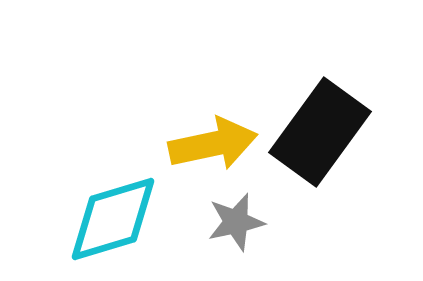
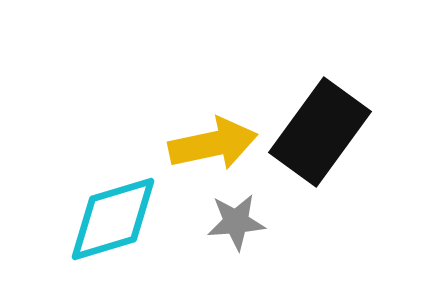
gray star: rotated 8 degrees clockwise
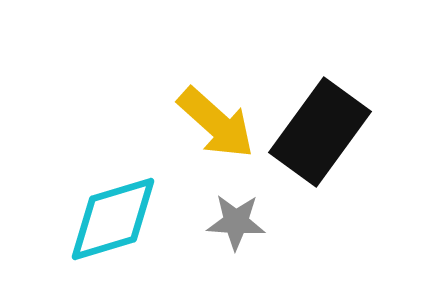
yellow arrow: moved 3 px right, 21 px up; rotated 54 degrees clockwise
gray star: rotated 8 degrees clockwise
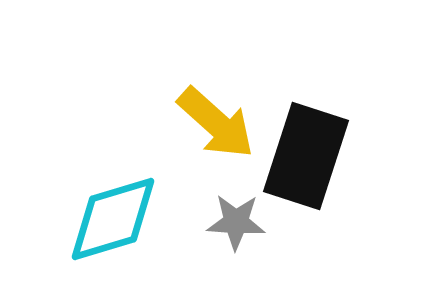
black rectangle: moved 14 px left, 24 px down; rotated 18 degrees counterclockwise
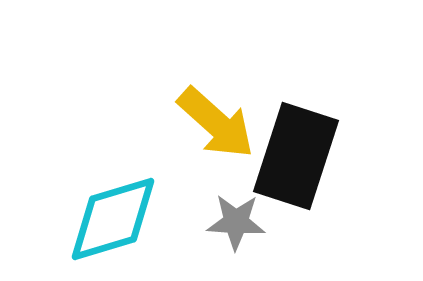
black rectangle: moved 10 px left
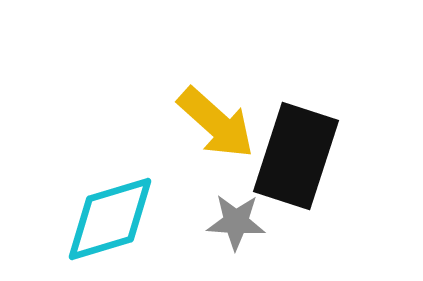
cyan diamond: moved 3 px left
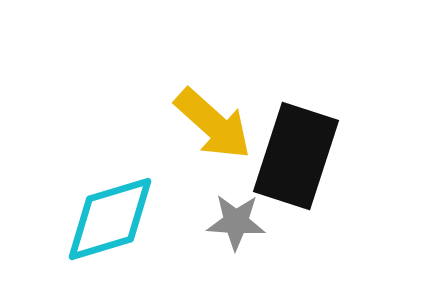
yellow arrow: moved 3 px left, 1 px down
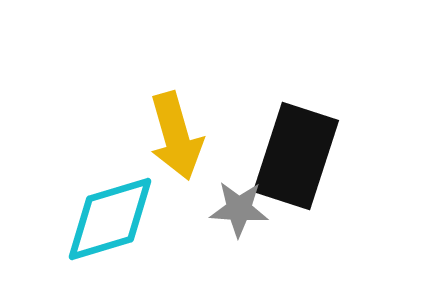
yellow arrow: moved 37 px left, 12 px down; rotated 32 degrees clockwise
gray star: moved 3 px right, 13 px up
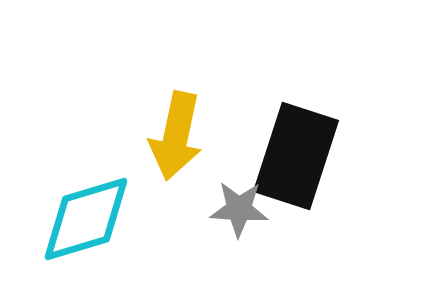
yellow arrow: rotated 28 degrees clockwise
cyan diamond: moved 24 px left
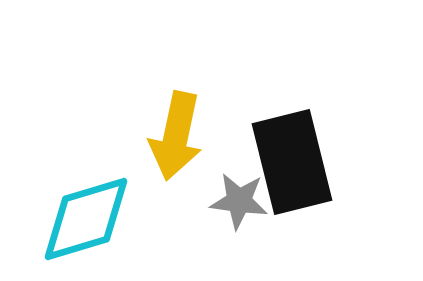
black rectangle: moved 4 px left, 6 px down; rotated 32 degrees counterclockwise
gray star: moved 8 px up; rotated 4 degrees clockwise
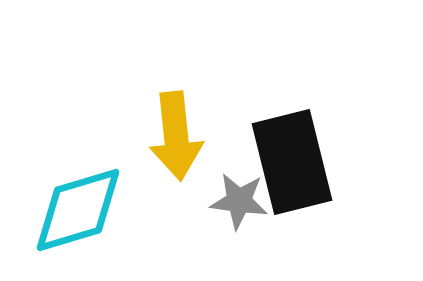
yellow arrow: rotated 18 degrees counterclockwise
cyan diamond: moved 8 px left, 9 px up
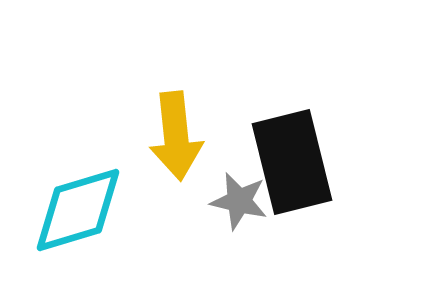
gray star: rotated 6 degrees clockwise
